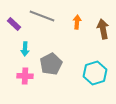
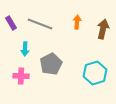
gray line: moved 2 px left, 8 px down
purple rectangle: moved 3 px left, 1 px up; rotated 16 degrees clockwise
brown arrow: rotated 24 degrees clockwise
pink cross: moved 4 px left
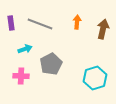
purple rectangle: rotated 24 degrees clockwise
cyan arrow: rotated 112 degrees counterclockwise
cyan hexagon: moved 5 px down
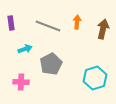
gray line: moved 8 px right, 2 px down
pink cross: moved 6 px down
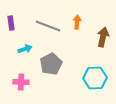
brown arrow: moved 8 px down
cyan hexagon: rotated 15 degrees clockwise
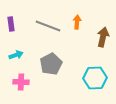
purple rectangle: moved 1 px down
cyan arrow: moved 9 px left, 6 px down
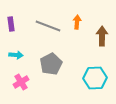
brown arrow: moved 1 px left, 1 px up; rotated 12 degrees counterclockwise
cyan arrow: rotated 24 degrees clockwise
pink cross: rotated 35 degrees counterclockwise
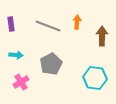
cyan hexagon: rotated 10 degrees clockwise
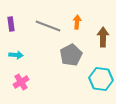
brown arrow: moved 1 px right, 1 px down
gray pentagon: moved 20 px right, 9 px up
cyan hexagon: moved 6 px right, 1 px down
